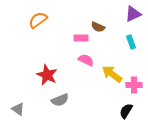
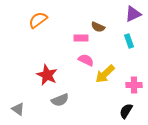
cyan rectangle: moved 2 px left, 1 px up
yellow arrow: moved 7 px left; rotated 80 degrees counterclockwise
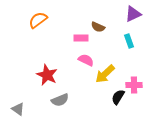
black semicircle: moved 8 px left, 14 px up
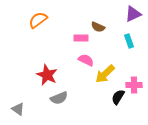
gray semicircle: moved 1 px left, 2 px up
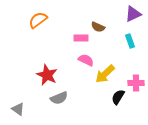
cyan rectangle: moved 1 px right
pink cross: moved 2 px right, 2 px up
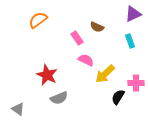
brown semicircle: moved 1 px left
pink rectangle: moved 4 px left; rotated 56 degrees clockwise
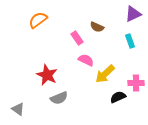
black semicircle: rotated 35 degrees clockwise
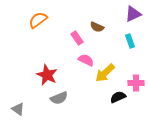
yellow arrow: moved 1 px up
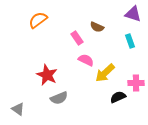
purple triangle: rotated 42 degrees clockwise
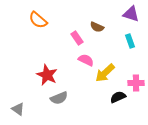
purple triangle: moved 2 px left
orange semicircle: rotated 102 degrees counterclockwise
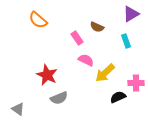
purple triangle: rotated 48 degrees counterclockwise
cyan rectangle: moved 4 px left
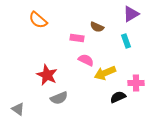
pink rectangle: rotated 48 degrees counterclockwise
yellow arrow: rotated 20 degrees clockwise
